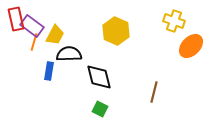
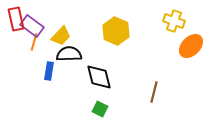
yellow trapezoid: moved 6 px right, 1 px down; rotated 15 degrees clockwise
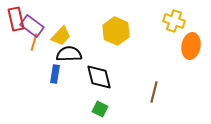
orange ellipse: rotated 35 degrees counterclockwise
blue rectangle: moved 6 px right, 3 px down
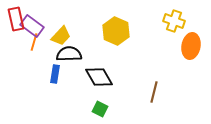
black diamond: rotated 16 degrees counterclockwise
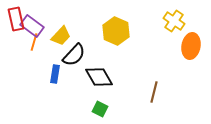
yellow cross: rotated 15 degrees clockwise
black semicircle: moved 5 px right, 1 px down; rotated 135 degrees clockwise
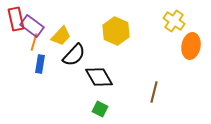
blue rectangle: moved 15 px left, 10 px up
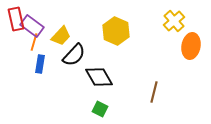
yellow cross: rotated 15 degrees clockwise
